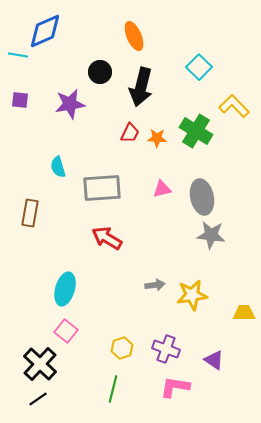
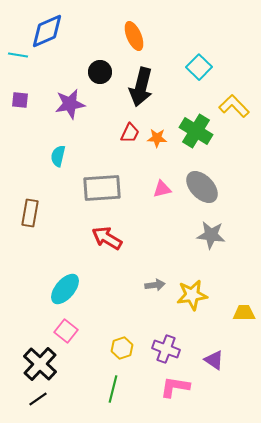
blue diamond: moved 2 px right
cyan semicircle: moved 11 px up; rotated 30 degrees clockwise
gray ellipse: moved 10 px up; rotated 32 degrees counterclockwise
cyan ellipse: rotated 24 degrees clockwise
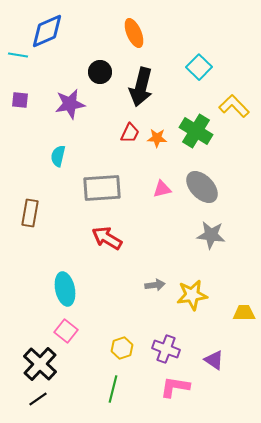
orange ellipse: moved 3 px up
cyan ellipse: rotated 52 degrees counterclockwise
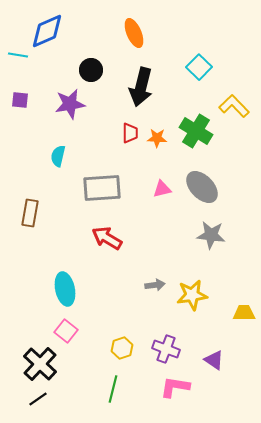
black circle: moved 9 px left, 2 px up
red trapezoid: rotated 25 degrees counterclockwise
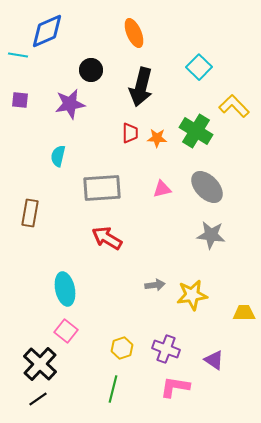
gray ellipse: moved 5 px right
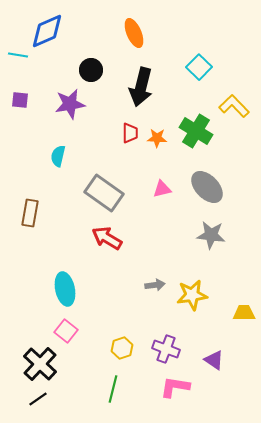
gray rectangle: moved 2 px right, 5 px down; rotated 39 degrees clockwise
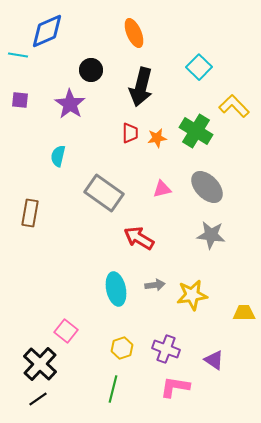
purple star: rotated 28 degrees counterclockwise
orange star: rotated 12 degrees counterclockwise
red arrow: moved 32 px right
cyan ellipse: moved 51 px right
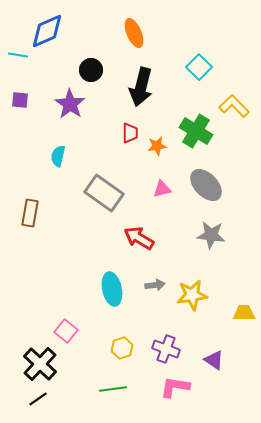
orange star: moved 8 px down
gray ellipse: moved 1 px left, 2 px up
cyan ellipse: moved 4 px left
green line: rotated 68 degrees clockwise
